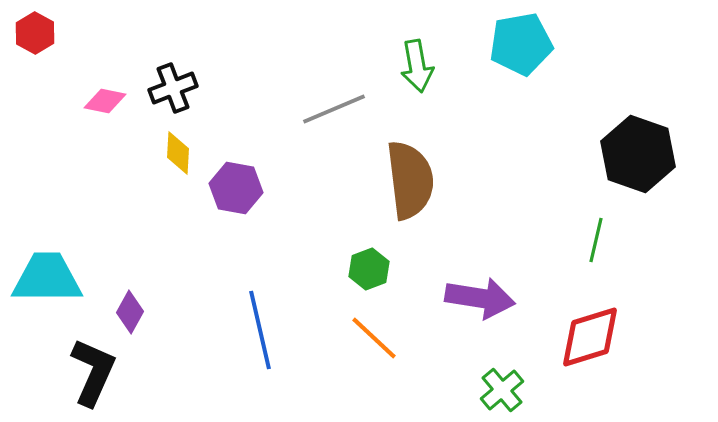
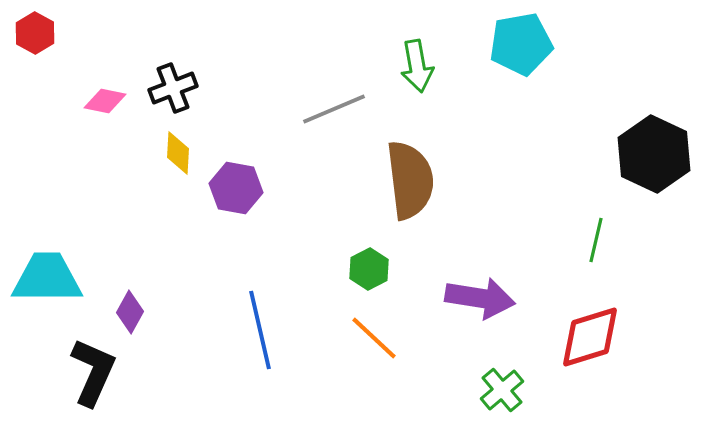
black hexagon: moved 16 px right; rotated 6 degrees clockwise
green hexagon: rotated 6 degrees counterclockwise
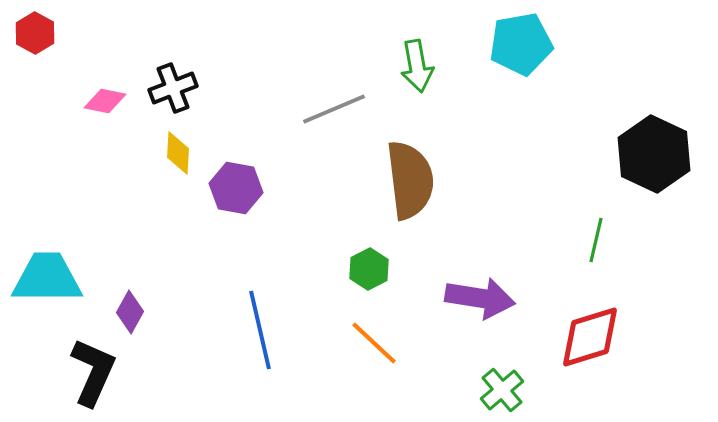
orange line: moved 5 px down
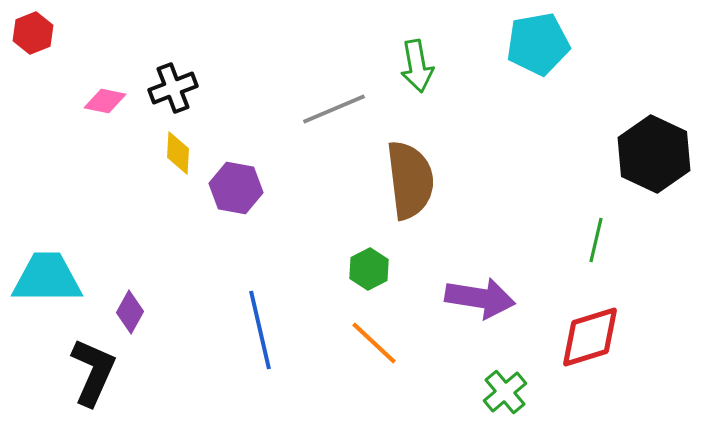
red hexagon: moved 2 px left; rotated 9 degrees clockwise
cyan pentagon: moved 17 px right
green cross: moved 3 px right, 2 px down
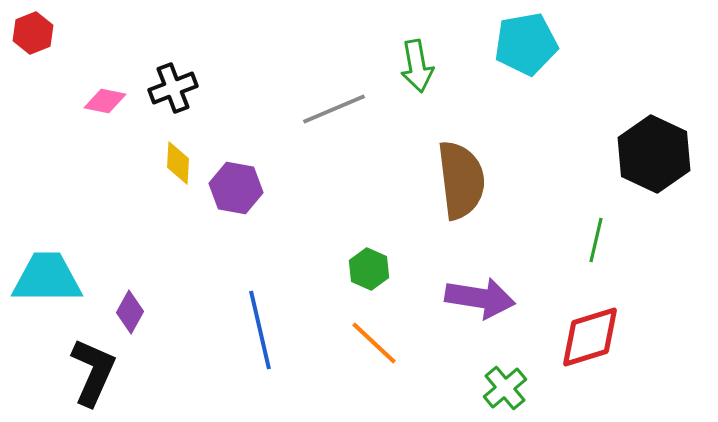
cyan pentagon: moved 12 px left
yellow diamond: moved 10 px down
brown semicircle: moved 51 px right
green hexagon: rotated 9 degrees counterclockwise
green cross: moved 4 px up
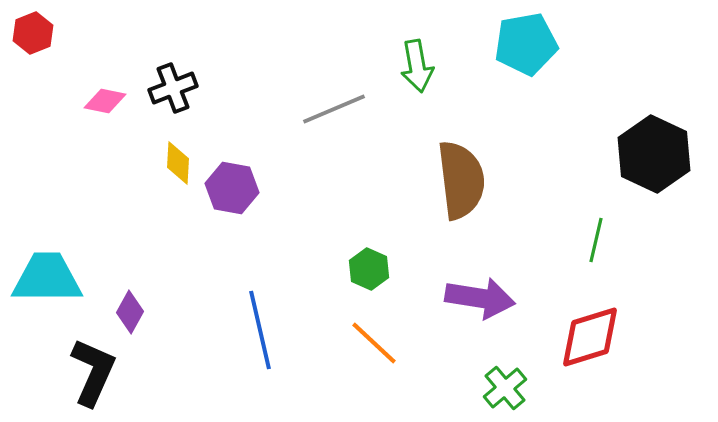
purple hexagon: moved 4 px left
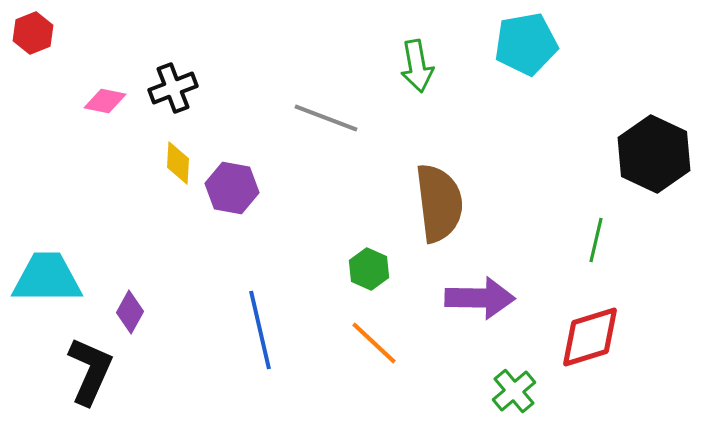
gray line: moved 8 px left, 9 px down; rotated 44 degrees clockwise
brown semicircle: moved 22 px left, 23 px down
purple arrow: rotated 8 degrees counterclockwise
black L-shape: moved 3 px left, 1 px up
green cross: moved 9 px right, 3 px down
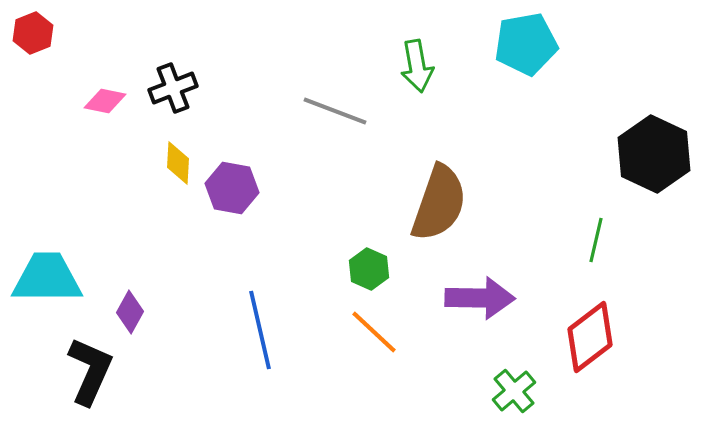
gray line: moved 9 px right, 7 px up
brown semicircle: rotated 26 degrees clockwise
red diamond: rotated 20 degrees counterclockwise
orange line: moved 11 px up
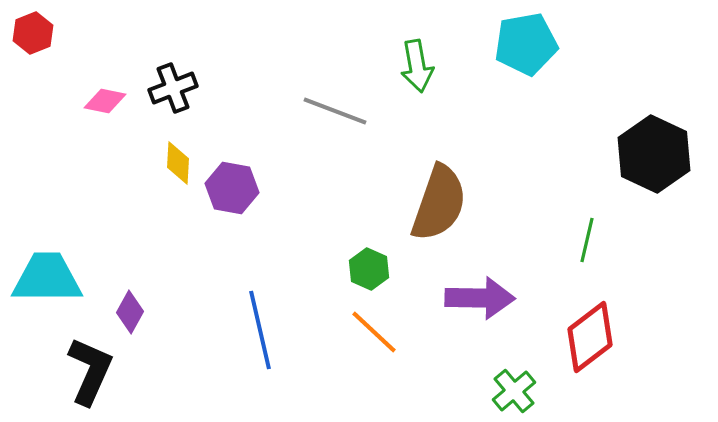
green line: moved 9 px left
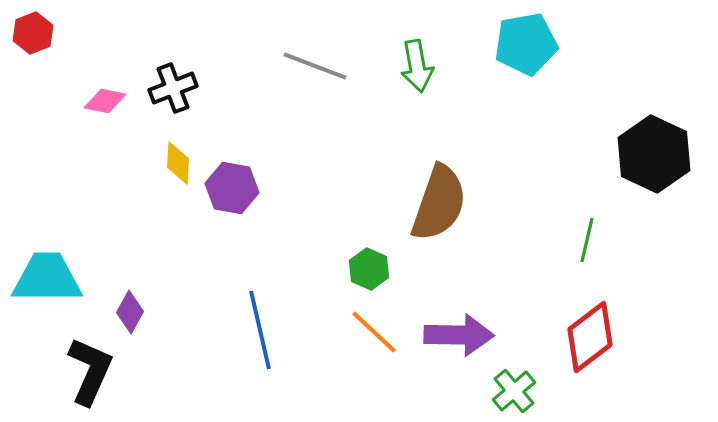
gray line: moved 20 px left, 45 px up
purple arrow: moved 21 px left, 37 px down
